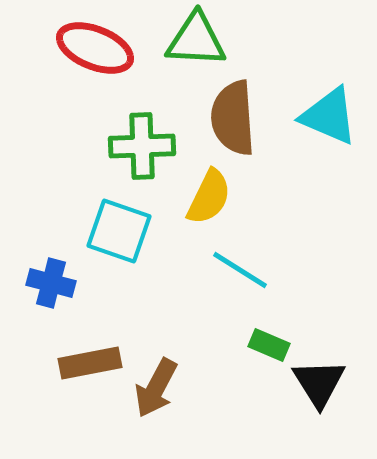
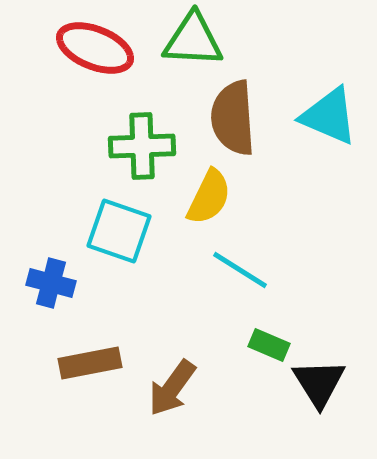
green triangle: moved 3 px left
brown arrow: moved 16 px right; rotated 8 degrees clockwise
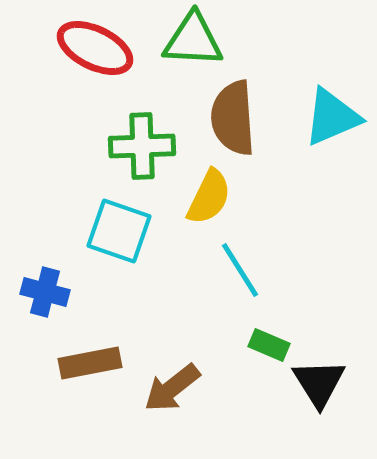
red ellipse: rotated 4 degrees clockwise
cyan triangle: moved 3 px right, 1 px down; rotated 46 degrees counterclockwise
cyan line: rotated 26 degrees clockwise
blue cross: moved 6 px left, 9 px down
brown arrow: rotated 16 degrees clockwise
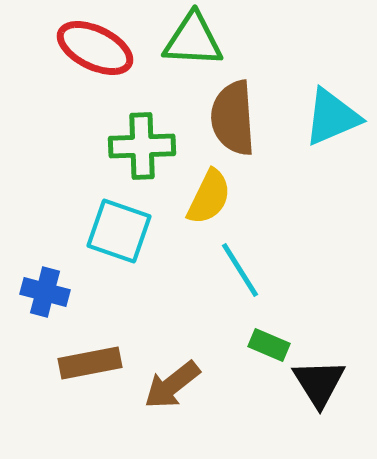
brown arrow: moved 3 px up
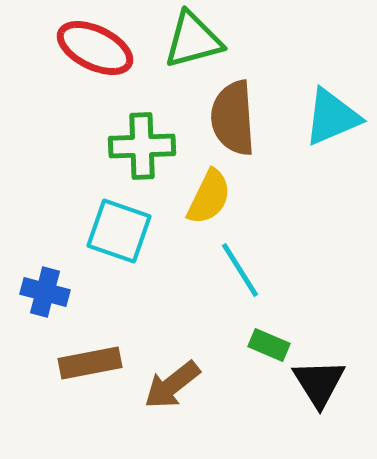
green triangle: rotated 18 degrees counterclockwise
